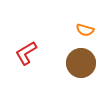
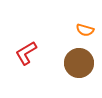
brown circle: moved 2 px left
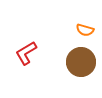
brown circle: moved 2 px right, 1 px up
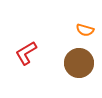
brown circle: moved 2 px left, 1 px down
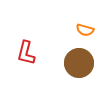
red L-shape: rotated 45 degrees counterclockwise
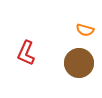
red L-shape: rotated 10 degrees clockwise
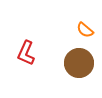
orange semicircle: rotated 24 degrees clockwise
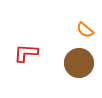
red L-shape: rotated 70 degrees clockwise
